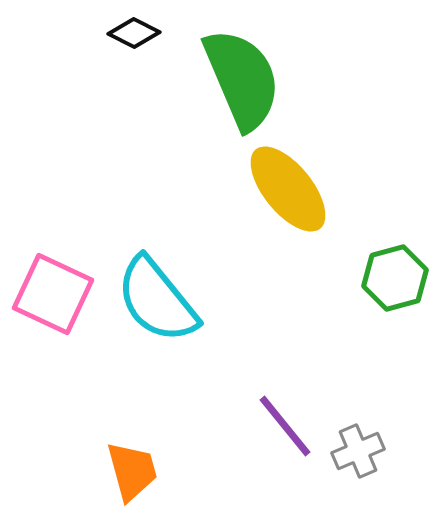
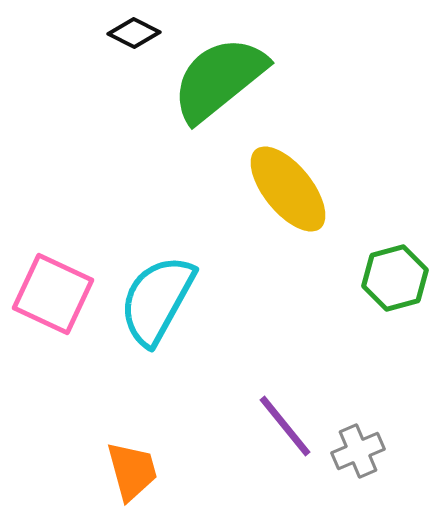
green semicircle: moved 23 px left; rotated 106 degrees counterclockwise
cyan semicircle: rotated 68 degrees clockwise
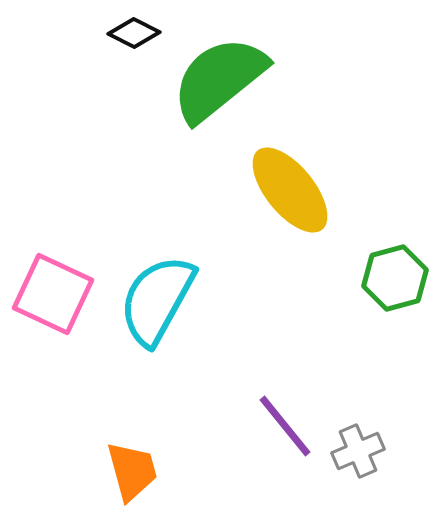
yellow ellipse: moved 2 px right, 1 px down
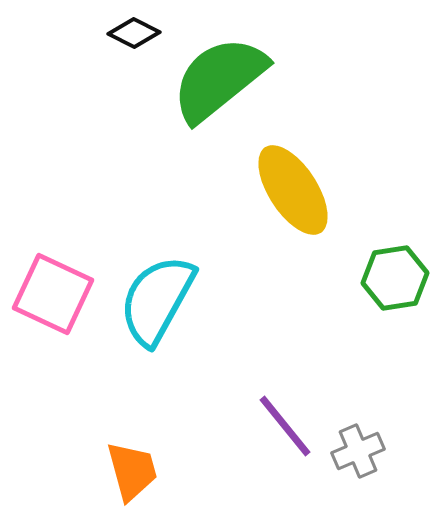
yellow ellipse: moved 3 px right; rotated 6 degrees clockwise
green hexagon: rotated 6 degrees clockwise
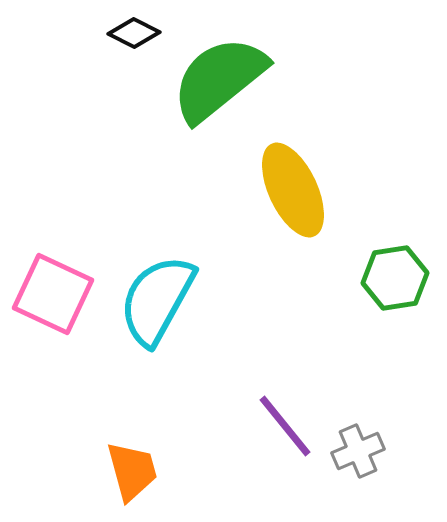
yellow ellipse: rotated 8 degrees clockwise
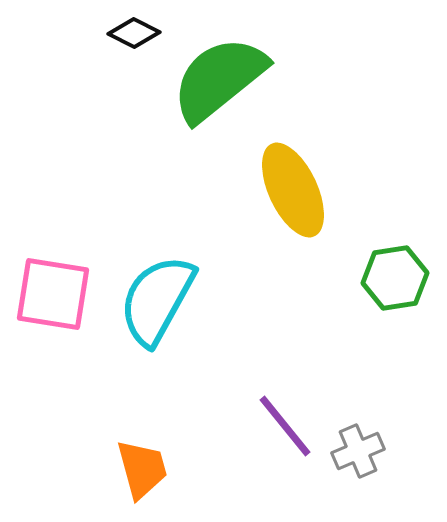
pink square: rotated 16 degrees counterclockwise
orange trapezoid: moved 10 px right, 2 px up
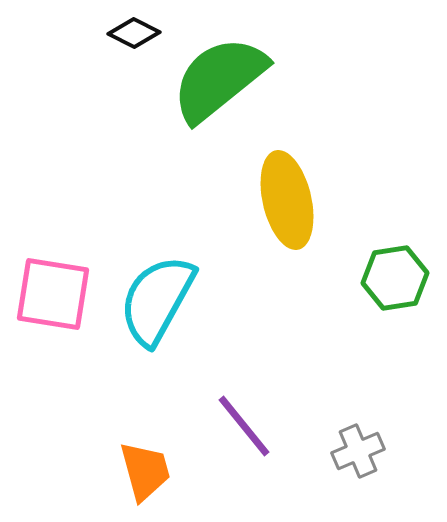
yellow ellipse: moved 6 px left, 10 px down; rotated 12 degrees clockwise
purple line: moved 41 px left
orange trapezoid: moved 3 px right, 2 px down
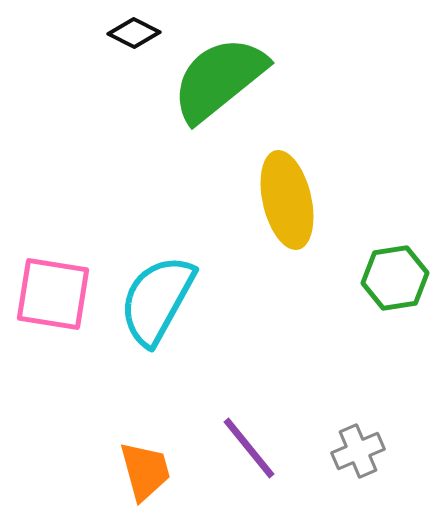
purple line: moved 5 px right, 22 px down
